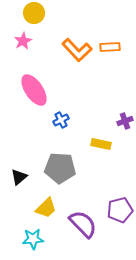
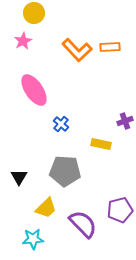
blue cross: moved 4 px down; rotated 21 degrees counterclockwise
gray pentagon: moved 5 px right, 3 px down
black triangle: rotated 18 degrees counterclockwise
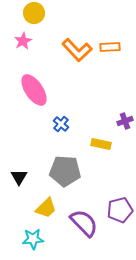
purple semicircle: moved 1 px right, 1 px up
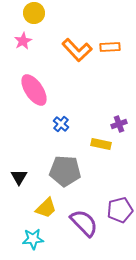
purple cross: moved 6 px left, 3 px down
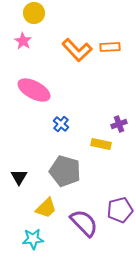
pink star: rotated 12 degrees counterclockwise
pink ellipse: rotated 28 degrees counterclockwise
gray pentagon: rotated 12 degrees clockwise
